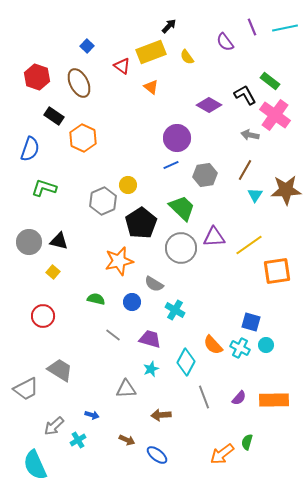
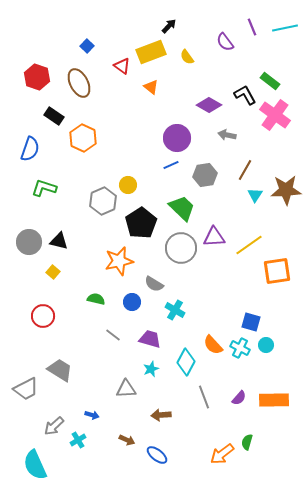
gray arrow at (250, 135): moved 23 px left
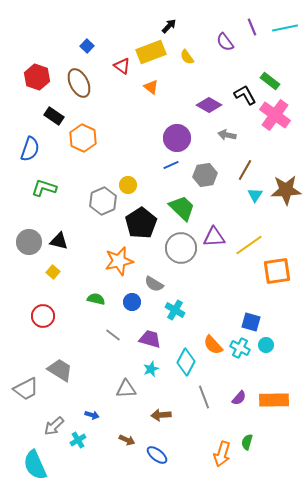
orange arrow at (222, 454): rotated 35 degrees counterclockwise
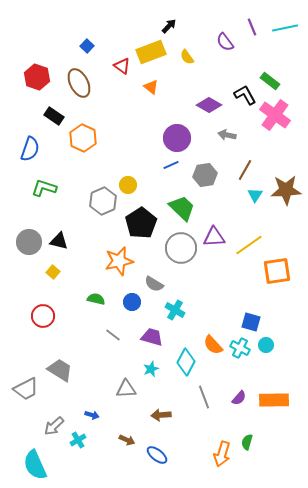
purple trapezoid at (150, 339): moved 2 px right, 2 px up
